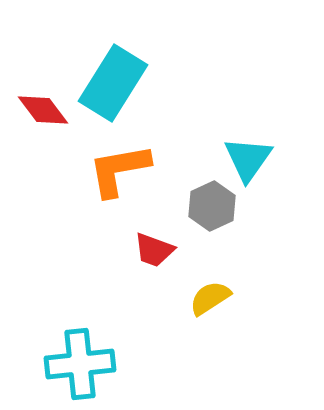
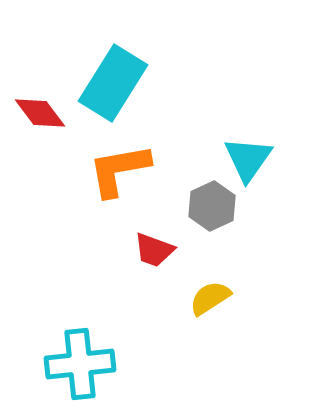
red diamond: moved 3 px left, 3 px down
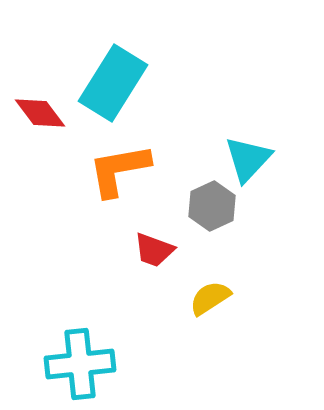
cyan triangle: rotated 8 degrees clockwise
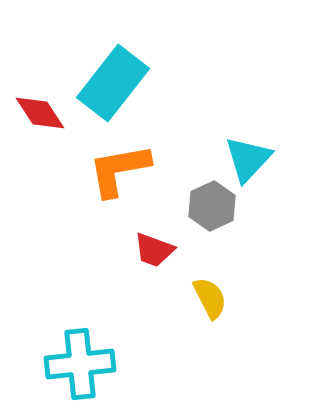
cyan rectangle: rotated 6 degrees clockwise
red diamond: rotated 4 degrees clockwise
yellow semicircle: rotated 96 degrees clockwise
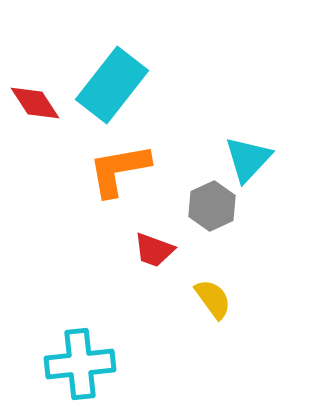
cyan rectangle: moved 1 px left, 2 px down
red diamond: moved 5 px left, 10 px up
yellow semicircle: moved 3 px right, 1 px down; rotated 9 degrees counterclockwise
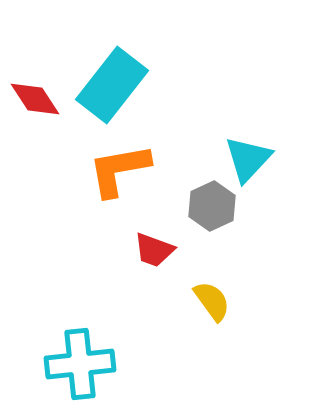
red diamond: moved 4 px up
yellow semicircle: moved 1 px left, 2 px down
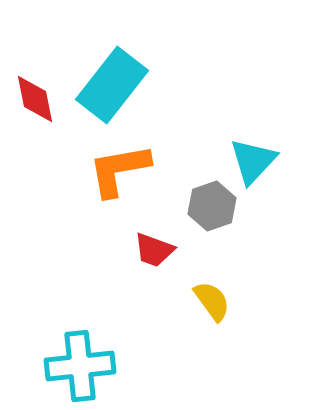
red diamond: rotated 22 degrees clockwise
cyan triangle: moved 5 px right, 2 px down
gray hexagon: rotated 6 degrees clockwise
cyan cross: moved 2 px down
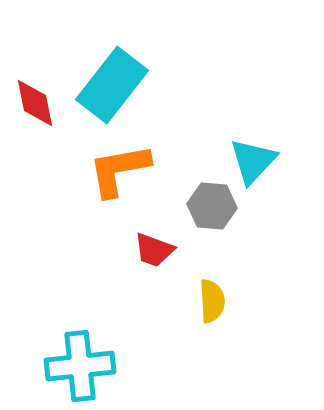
red diamond: moved 4 px down
gray hexagon: rotated 24 degrees clockwise
yellow semicircle: rotated 33 degrees clockwise
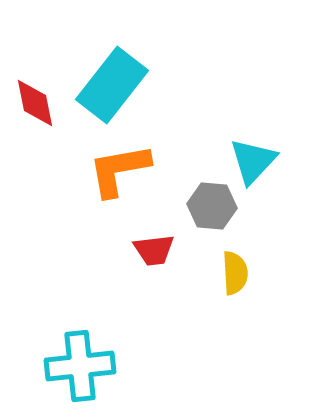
red trapezoid: rotated 27 degrees counterclockwise
yellow semicircle: moved 23 px right, 28 px up
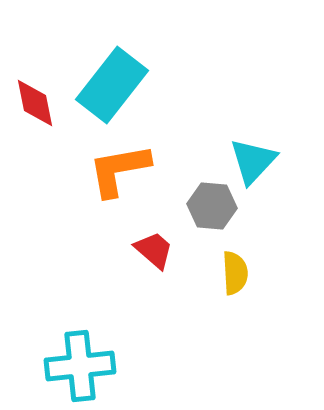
red trapezoid: rotated 132 degrees counterclockwise
